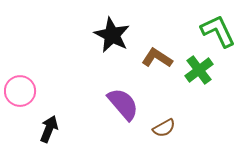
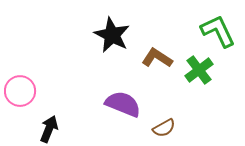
purple semicircle: rotated 27 degrees counterclockwise
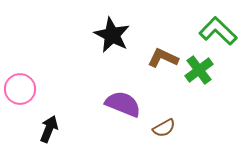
green L-shape: rotated 21 degrees counterclockwise
brown L-shape: moved 6 px right; rotated 8 degrees counterclockwise
pink circle: moved 2 px up
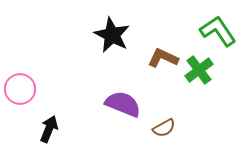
green L-shape: rotated 12 degrees clockwise
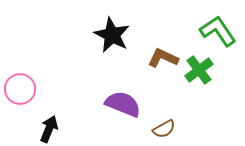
brown semicircle: moved 1 px down
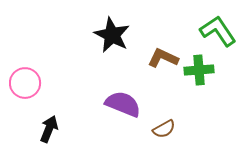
green cross: rotated 32 degrees clockwise
pink circle: moved 5 px right, 6 px up
